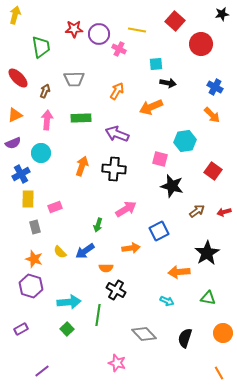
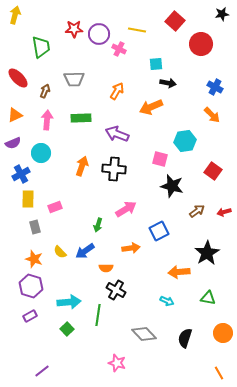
purple rectangle at (21, 329): moved 9 px right, 13 px up
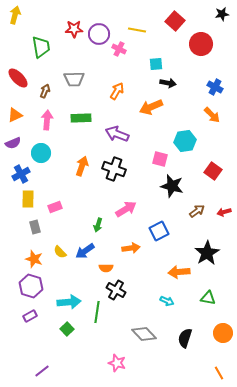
black cross at (114, 169): rotated 15 degrees clockwise
green line at (98, 315): moved 1 px left, 3 px up
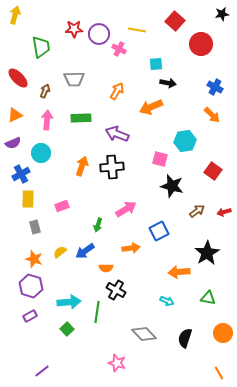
black cross at (114, 169): moved 2 px left, 2 px up; rotated 25 degrees counterclockwise
pink rectangle at (55, 207): moved 7 px right, 1 px up
yellow semicircle at (60, 252): rotated 96 degrees clockwise
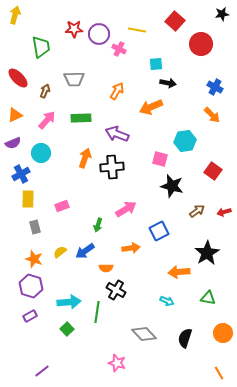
pink arrow at (47, 120): rotated 36 degrees clockwise
orange arrow at (82, 166): moved 3 px right, 8 px up
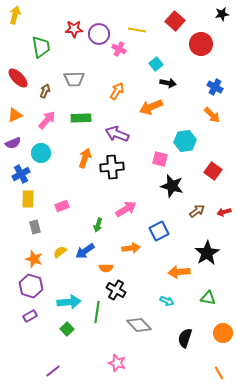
cyan square at (156, 64): rotated 32 degrees counterclockwise
gray diamond at (144, 334): moved 5 px left, 9 px up
purple line at (42, 371): moved 11 px right
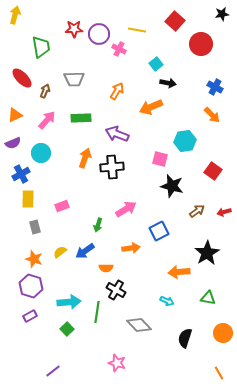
red ellipse at (18, 78): moved 4 px right
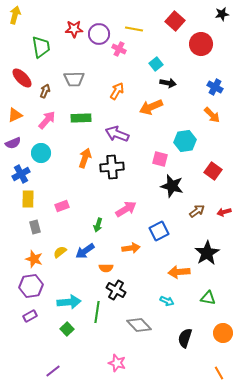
yellow line at (137, 30): moved 3 px left, 1 px up
purple hexagon at (31, 286): rotated 25 degrees counterclockwise
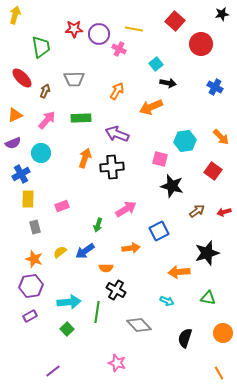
orange arrow at (212, 115): moved 9 px right, 22 px down
black star at (207, 253): rotated 15 degrees clockwise
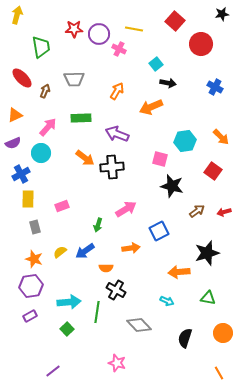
yellow arrow at (15, 15): moved 2 px right
pink arrow at (47, 120): moved 1 px right, 7 px down
orange arrow at (85, 158): rotated 108 degrees clockwise
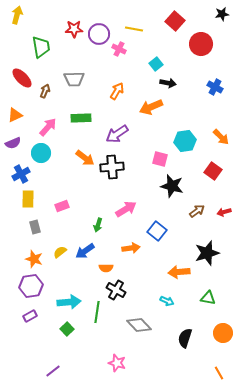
purple arrow at (117, 134): rotated 55 degrees counterclockwise
blue square at (159, 231): moved 2 px left; rotated 24 degrees counterclockwise
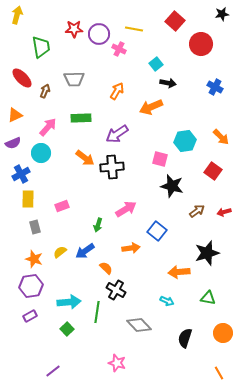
orange semicircle at (106, 268): rotated 136 degrees counterclockwise
